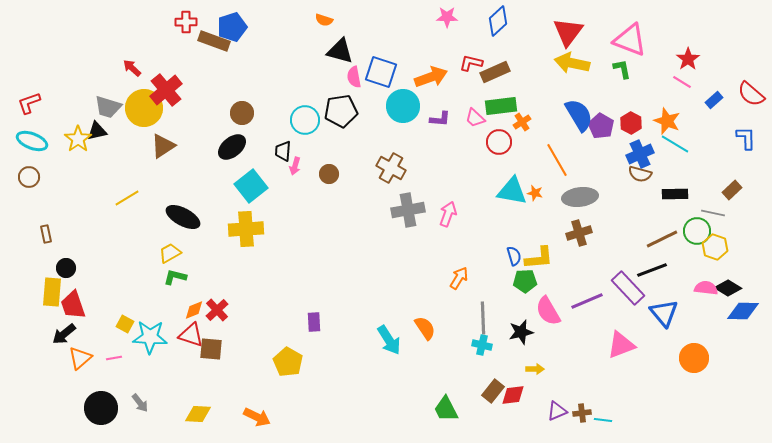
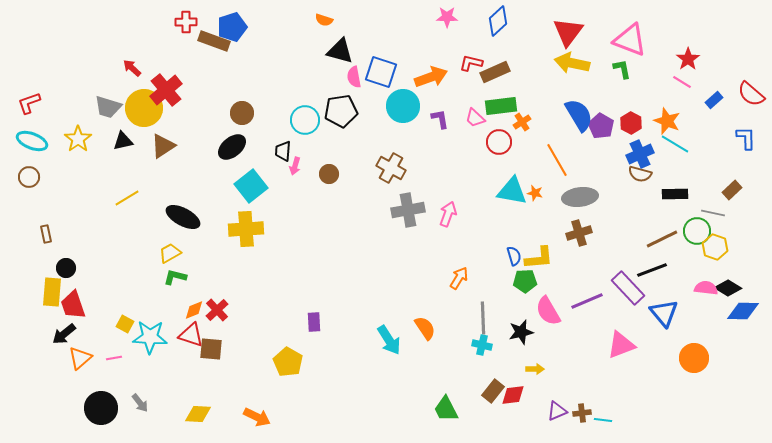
purple L-shape at (440, 119): rotated 105 degrees counterclockwise
black triangle at (97, 131): moved 26 px right, 10 px down
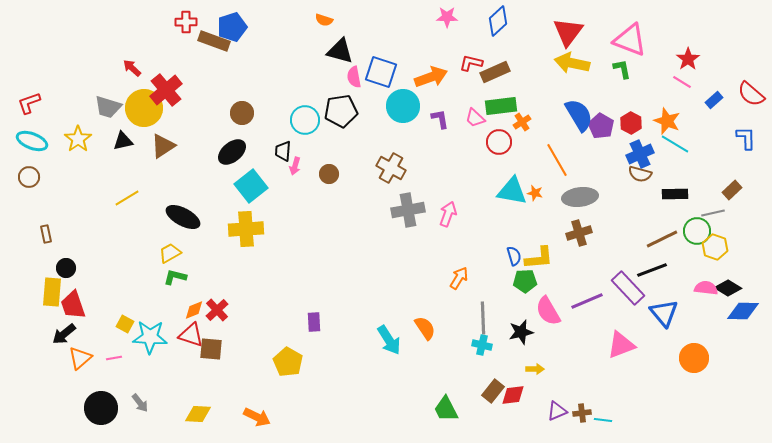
black ellipse at (232, 147): moved 5 px down
gray line at (713, 213): rotated 25 degrees counterclockwise
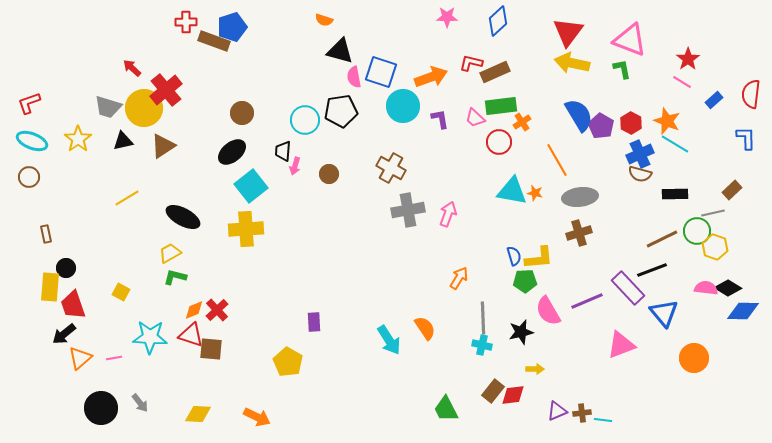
red semicircle at (751, 94): rotated 56 degrees clockwise
yellow rectangle at (52, 292): moved 2 px left, 5 px up
yellow square at (125, 324): moved 4 px left, 32 px up
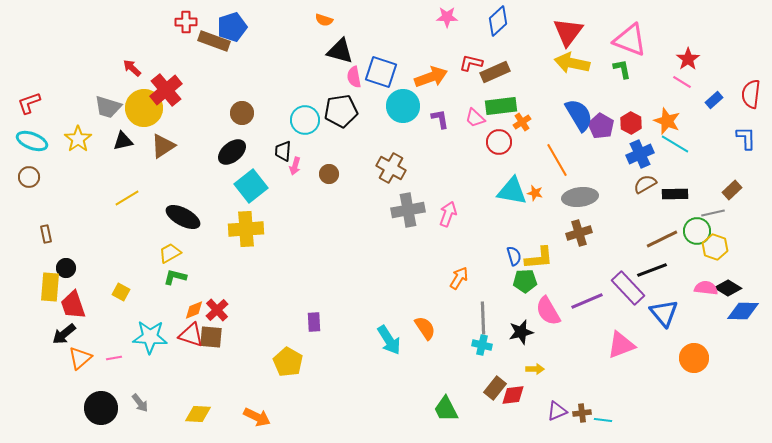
brown semicircle at (640, 174): moved 5 px right, 10 px down; rotated 135 degrees clockwise
brown square at (211, 349): moved 12 px up
brown rectangle at (493, 391): moved 2 px right, 3 px up
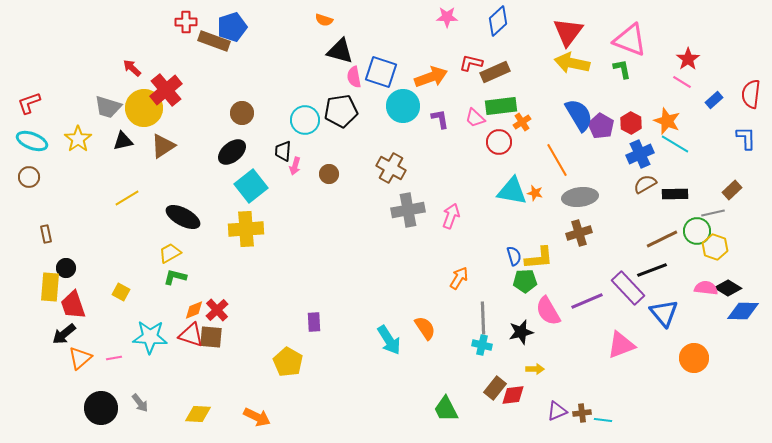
pink arrow at (448, 214): moved 3 px right, 2 px down
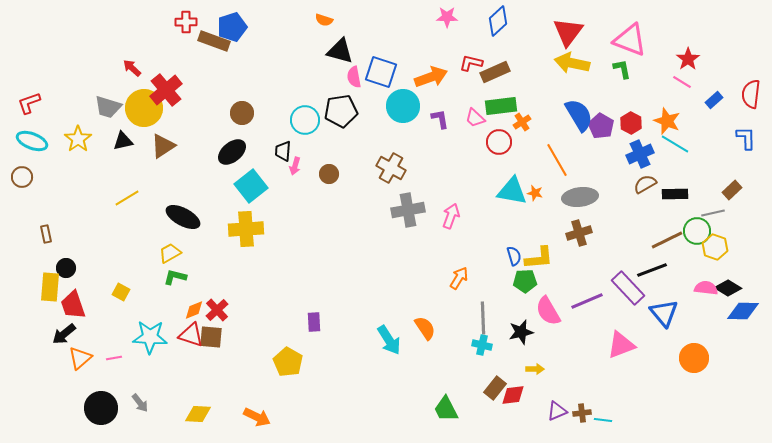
brown circle at (29, 177): moved 7 px left
brown line at (662, 239): moved 5 px right, 1 px down
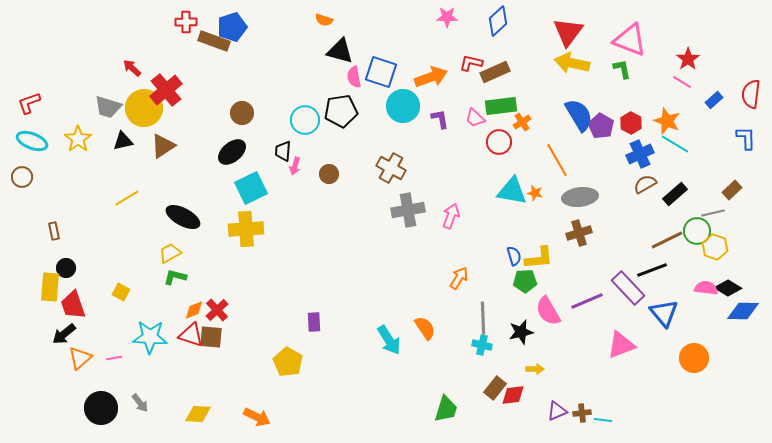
cyan square at (251, 186): moved 2 px down; rotated 12 degrees clockwise
black rectangle at (675, 194): rotated 40 degrees counterclockwise
brown rectangle at (46, 234): moved 8 px right, 3 px up
green trapezoid at (446, 409): rotated 136 degrees counterclockwise
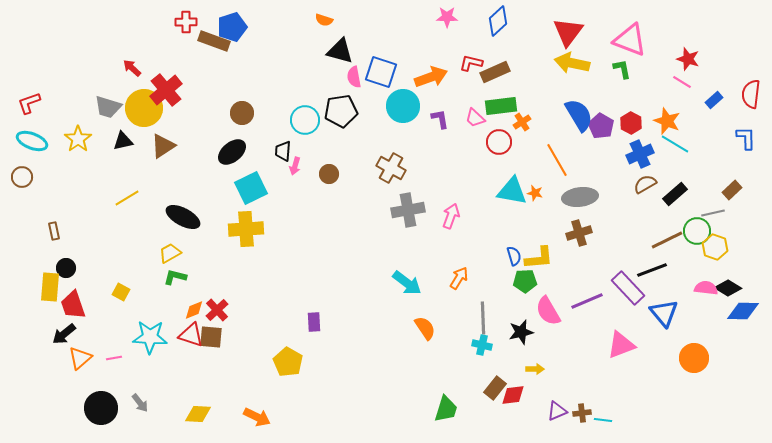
red star at (688, 59): rotated 20 degrees counterclockwise
cyan arrow at (389, 340): moved 18 px right, 57 px up; rotated 20 degrees counterclockwise
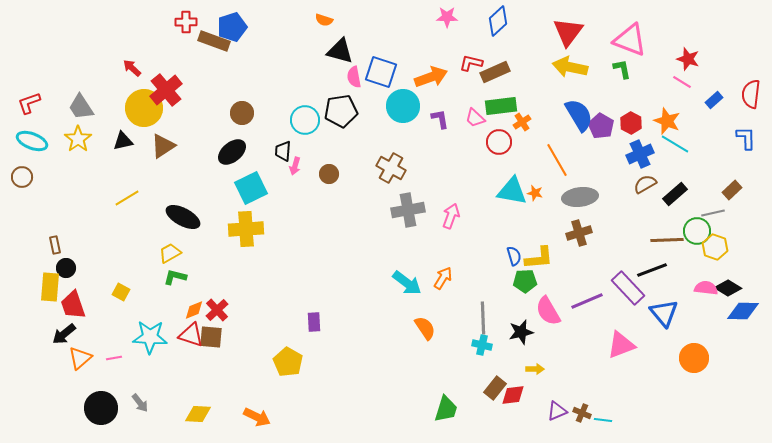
yellow arrow at (572, 63): moved 2 px left, 4 px down
gray trapezoid at (108, 107): moved 27 px left; rotated 40 degrees clockwise
brown rectangle at (54, 231): moved 1 px right, 14 px down
brown line at (667, 240): rotated 24 degrees clockwise
orange arrow at (459, 278): moved 16 px left
brown cross at (582, 413): rotated 30 degrees clockwise
